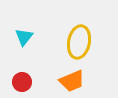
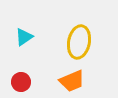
cyan triangle: rotated 18 degrees clockwise
red circle: moved 1 px left
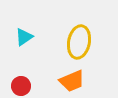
red circle: moved 4 px down
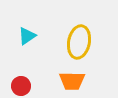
cyan triangle: moved 3 px right, 1 px up
orange trapezoid: rotated 24 degrees clockwise
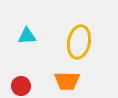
cyan triangle: rotated 30 degrees clockwise
orange trapezoid: moved 5 px left
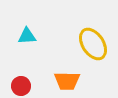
yellow ellipse: moved 14 px right, 2 px down; rotated 44 degrees counterclockwise
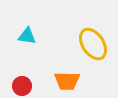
cyan triangle: rotated 12 degrees clockwise
red circle: moved 1 px right
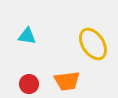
orange trapezoid: rotated 8 degrees counterclockwise
red circle: moved 7 px right, 2 px up
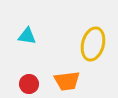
yellow ellipse: rotated 48 degrees clockwise
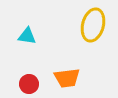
yellow ellipse: moved 19 px up
orange trapezoid: moved 3 px up
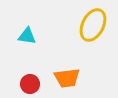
yellow ellipse: rotated 12 degrees clockwise
red circle: moved 1 px right
